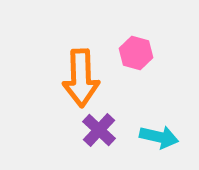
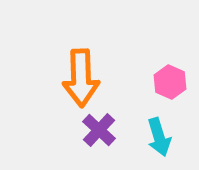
pink hexagon: moved 34 px right, 29 px down; rotated 8 degrees clockwise
cyan arrow: rotated 60 degrees clockwise
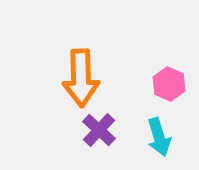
pink hexagon: moved 1 px left, 2 px down
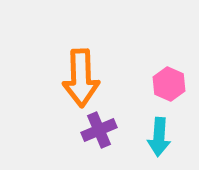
purple cross: rotated 24 degrees clockwise
cyan arrow: rotated 21 degrees clockwise
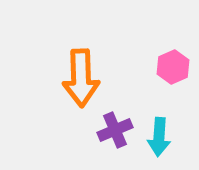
pink hexagon: moved 4 px right, 17 px up; rotated 12 degrees clockwise
purple cross: moved 16 px right
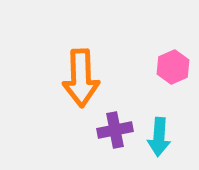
purple cross: rotated 12 degrees clockwise
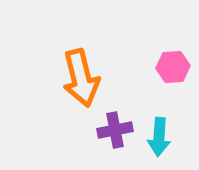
pink hexagon: rotated 20 degrees clockwise
orange arrow: rotated 12 degrees counterclockwise
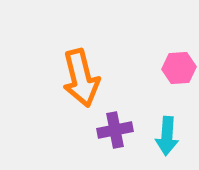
pink hexagon: moved 6 px right, 1 px down
cyan arrow: moved 8 px right, 1 px up
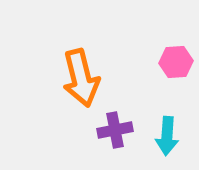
pink hexagon: moved 3 px left, 6 px up
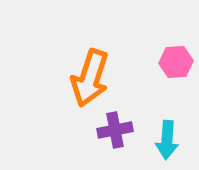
orange arrow: moved 9 px right; rotated 32 degrees clockwise
cyan arrow: moved 4 px down
